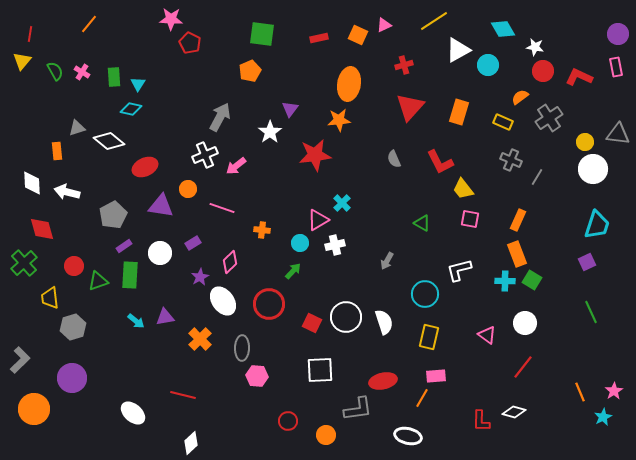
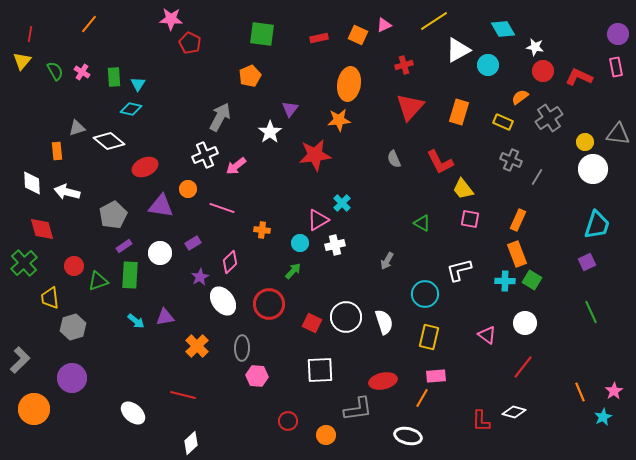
orange pentagon at (250, 71): moved 5 px down
orange cross at (200, 339): moved 3 px left, 7 px down
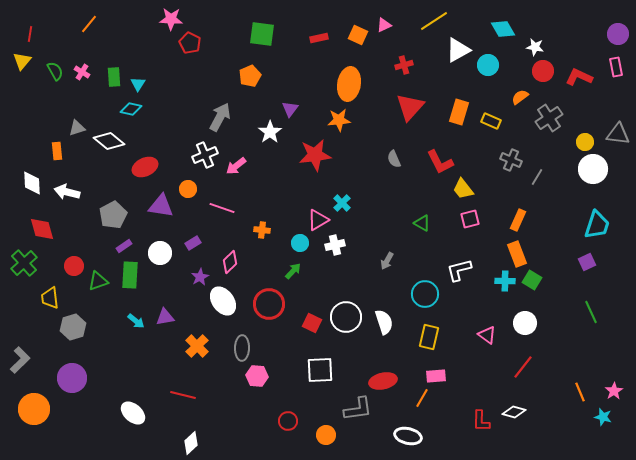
yellow rectangle at (503, 122): moved 12 px left, 1 px up
pink square at (470, 219): rotated 24 degrees counterclockwise
cyan star at (603, 417): rotated 30 degrees counterclockwise
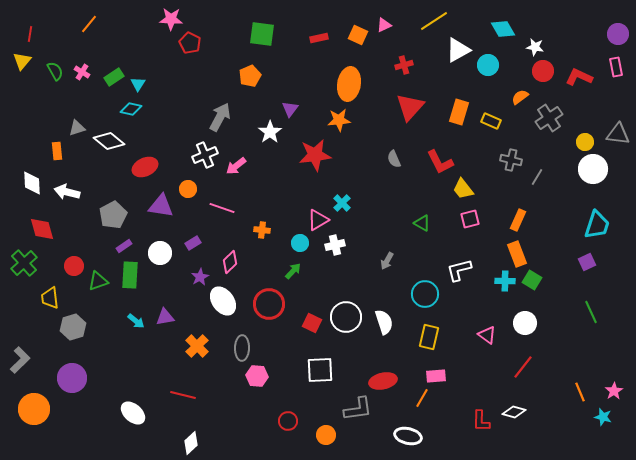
green rectangle at (114, 77): rotated 60 degrees clockwise
gray cross at (511, 160): rotated 10 degrees counterclockwise
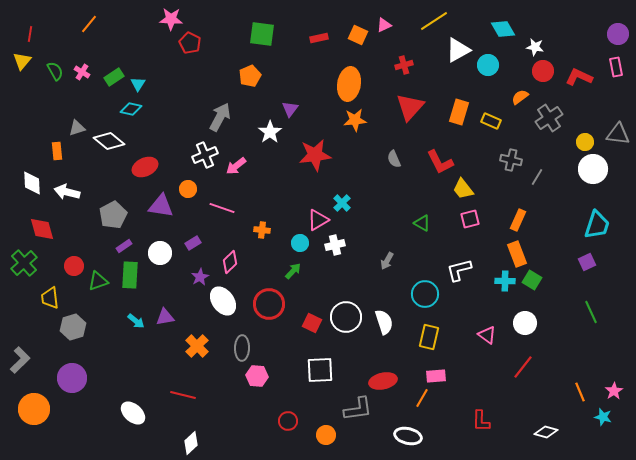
orange star at (339, 120): moved 16 px right
white diamond at (514, 412): moved 32 px right, 20 px down
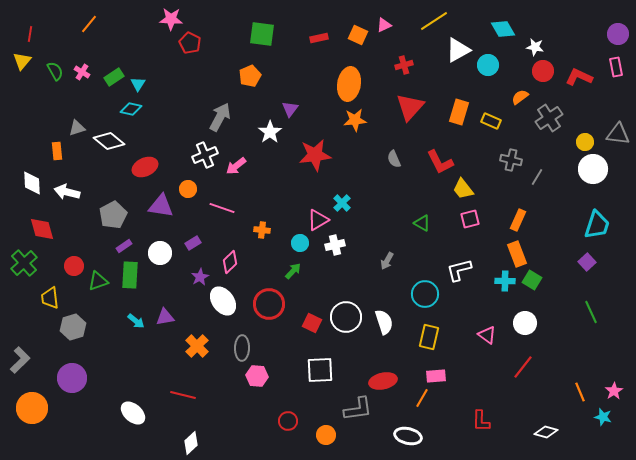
purple square at (587, 262): rotated 18 degrees counterclockwise
orange circle at (34, 409): moved 2 px left, 1 px up
